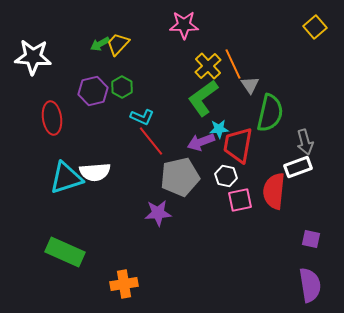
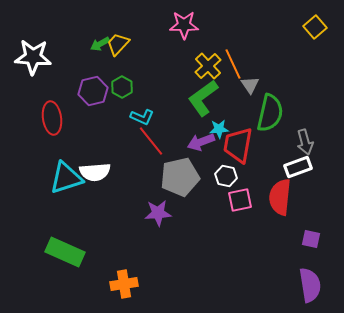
red semicircle: moved 6 px right, 6 px down
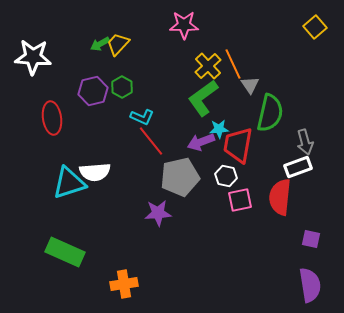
cyan triangle: moved 3 px right, 5 px down
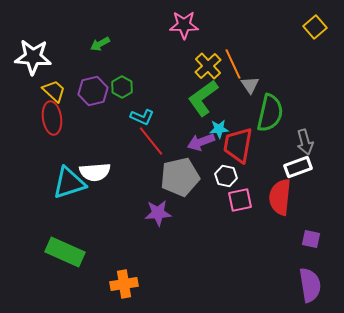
yellow trapezoid: moved 64 px left, 47 px down; rotated 90 degrees clockwise
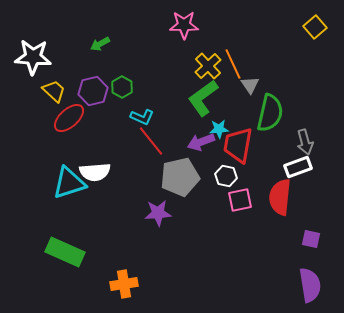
red ellipse: moved 17 px right; rotated 56 degrees clockwise
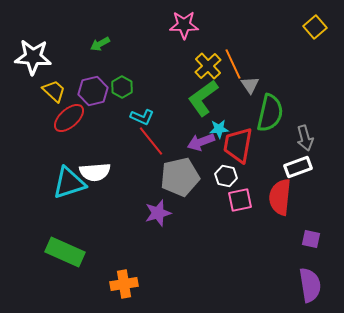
gray arrow: moved 4 px up
purple star: rotated 12 degrees counterclockwise
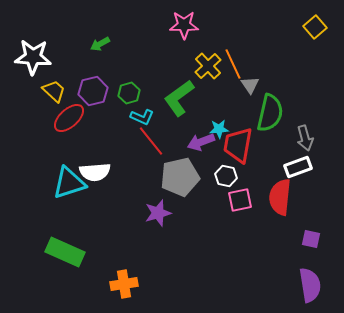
green hexagon: moved 7 px right, 6 px down; rotated 15 degrees clockwise
green L-shape: moved 24 px left
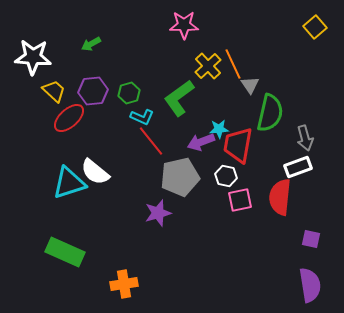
green arrow: moved 9 px left
purple hexagon: rotated 8 degrees clockwise
white semicircle: rotated 44 degrees clockwise
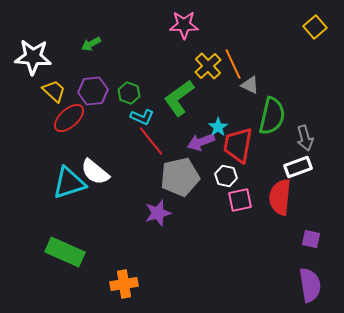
gray triangle: rotated 30 degrees counterclockwise
green hexagon: rotated 25 degrees counterclockwise
green semicircle: moved 2 px right, 3 px down
cyan star: moved 1 px left, 2 px up; rotated 30 degrees counterclockwise
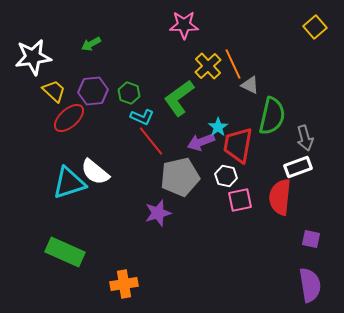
white star: rotated 12 degrees counterclockwise
